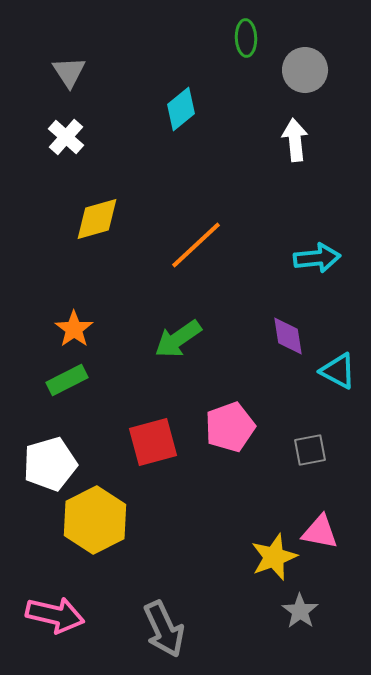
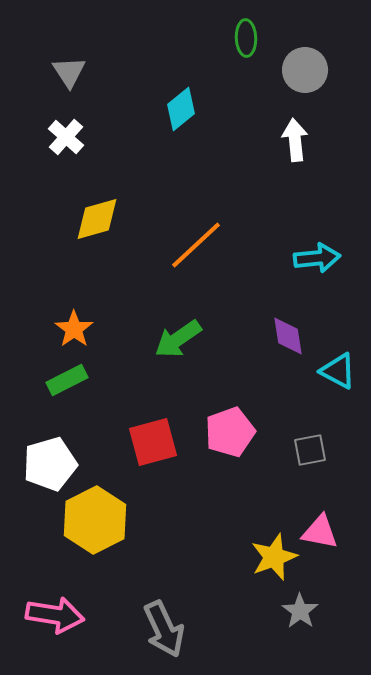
pink pentagon: moved 5 px down
pink arrow: rotated 4 degrees counterclockwise
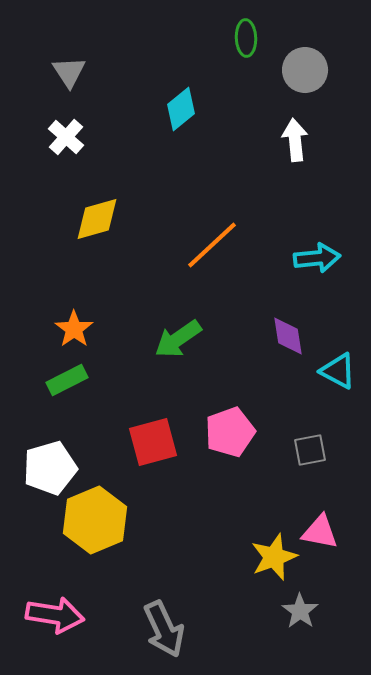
orange line: moved 16 px right
white pentagon: moved 4 px down
yellow hexagon: rotated 4 degrees clockwise
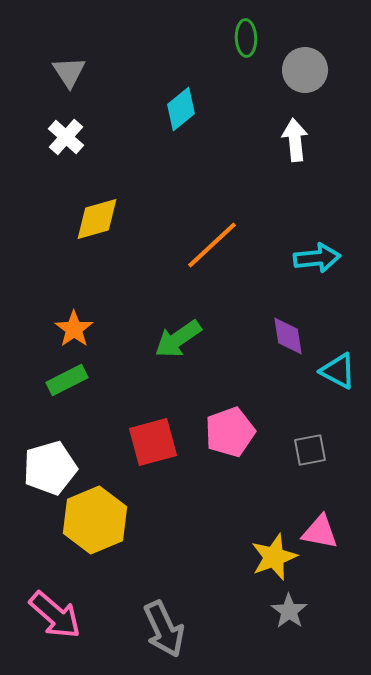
gray star: moved 11 px left
pink arrow: rotated 32 degrees clockwise
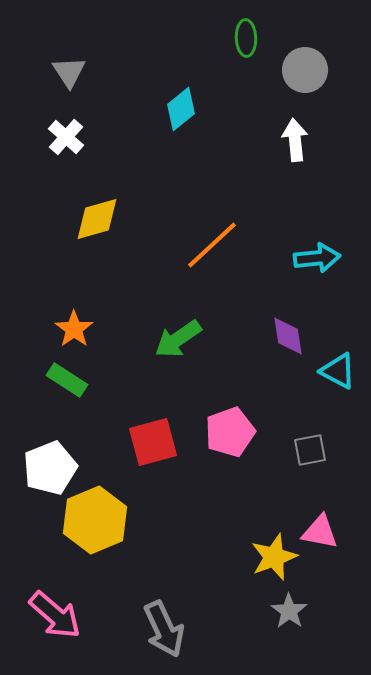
green rectangle: rotated 60 degrees clockwise
white pentagon: rotated 6 degrees counterclockwise
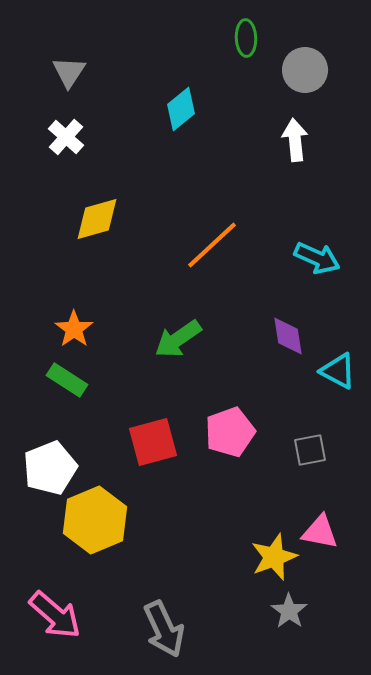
gray triangle: rotated 6 degrees clockwise
cyan arrow: rotated 30 degrees clockwise
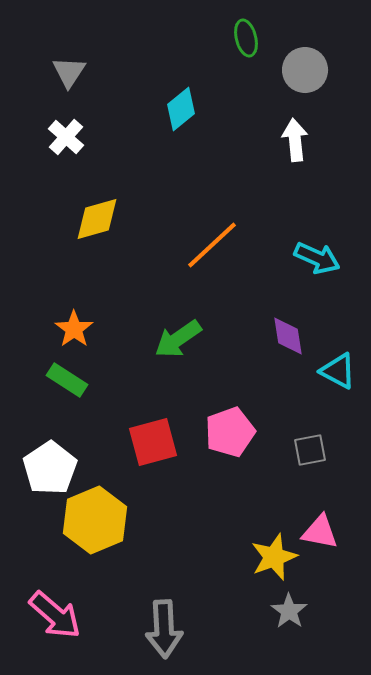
green ellipse: rotated 12 degrees counterclockwise
white pentagon: rotated 12 degrees counterclockwise
gray arrow: rotated 22 degrees clockwise
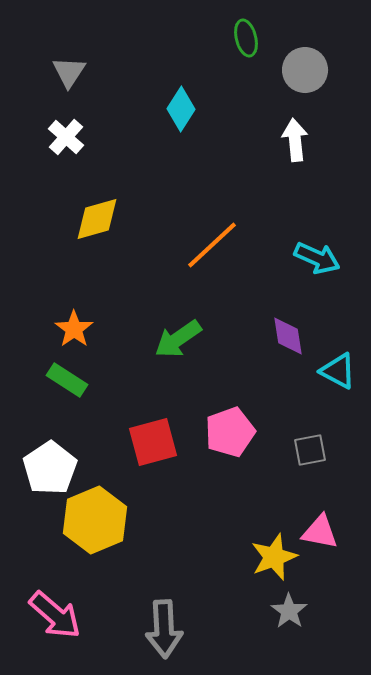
cyan diamond: rotated 18 degrees counterclockwise
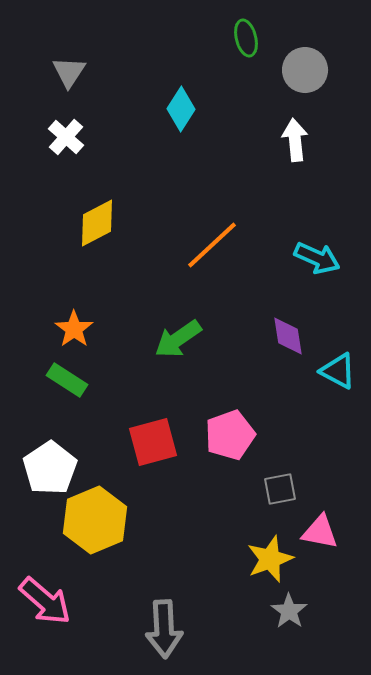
yellow diamond: moved 4 px down; rotated 12 degrees counterclockwise
pink pentagon: moved 3 px down
gray square: moved 30 px left, 39 px down
yellow star: moved 4 px left, 2 px down
pink arrow: moved 10 px left, 14 px up
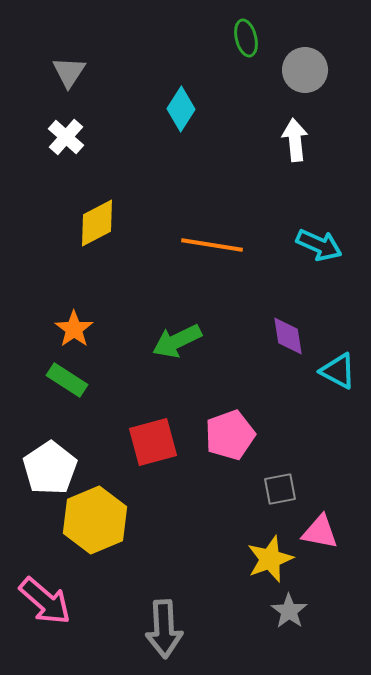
orange line: rotated 52 degrees clockwise
cyan arrow: moved 2 px right, 13 px up
green arrow: moved 1 px left, 2 px down; rotated 9 degrees clockwise
